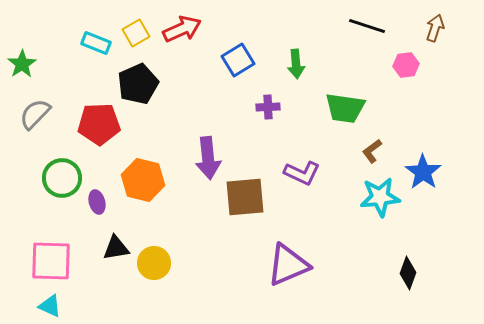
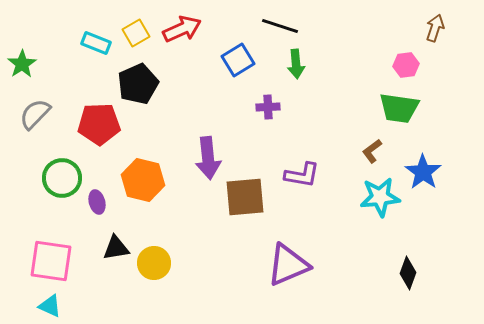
black line: moved 87 px left
green trapezoid: moved 54 px right
purple L-shape: moved 2 px down; rotated 15 degrees counterclockwise
pink square: rotated 6 degrees clockwise
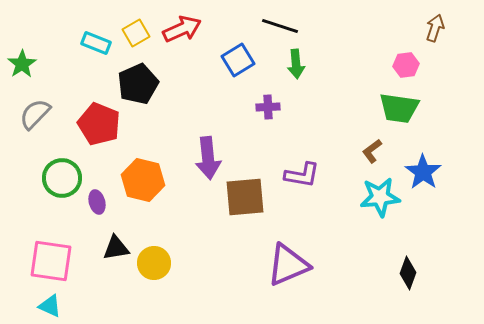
red pentagon: rotated 24 degrees clockwise
